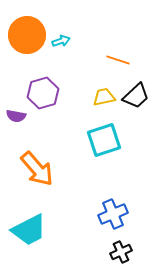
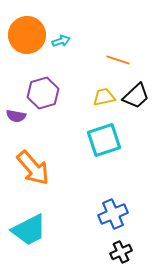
orange arrow: moved 4 px left, 1 px up
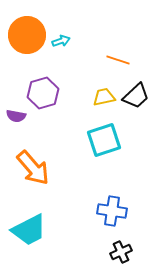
blue cross: moved 1 px left, 3 px up; rotated 32 degrees clockwise
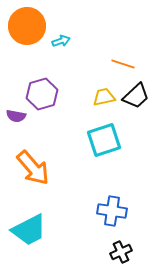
orange circle: moved 9 px up
orange line: moved 5 px right, 4 px down
purple hexagon: moved 1 px left, 1 px down
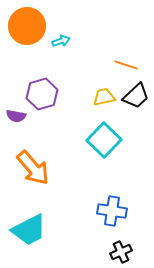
orange line: moved 3 px right, 1 px down
cyan square: rotated 28 degrees counterclockwise
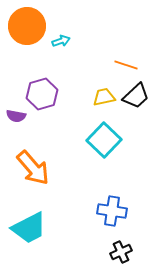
cyan trapezoid: moved 2 px up
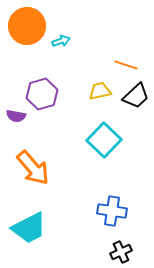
yellow trapezoid: moved 4 px left, 6 px up
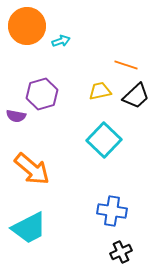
orange arrow: moved 1 px left, 1 px down; rotated 9 degrees counterclockwise
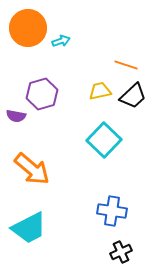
orange circle: moved 1 px right, 2 px down
black trapezoid: moved 3 px left
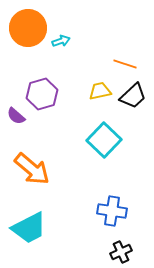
orange line: moved 1 px left, 1 px up
purple semicircle: rotated 30 degrees clockwise
